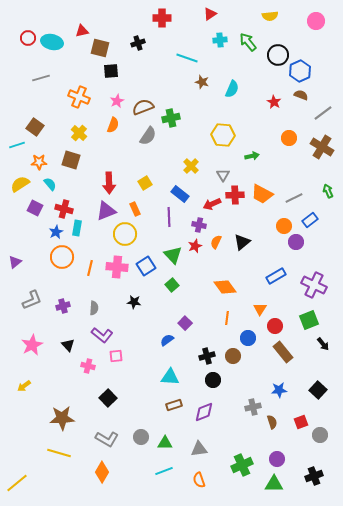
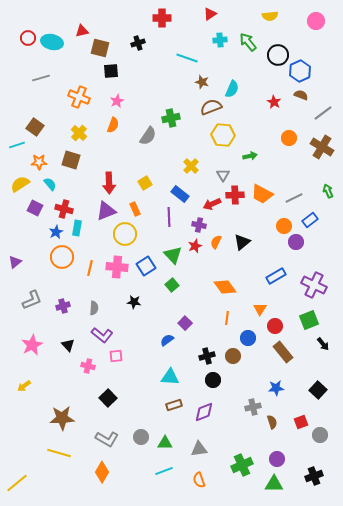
brown semicircle at (143, 107): moved 68 px right
green arrow at (252, 156): moved 2 px left
blue star at (279, 390): moved 3 px left, 2 px up
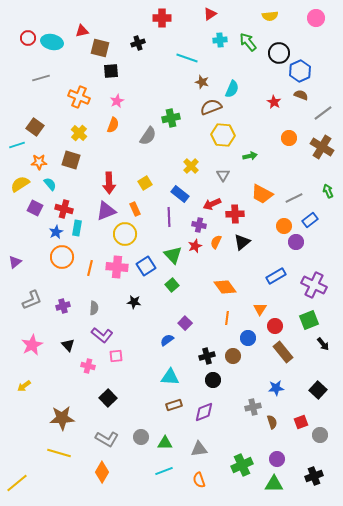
pink circle at (316, 21): moved 3 px up
black circle at (278, 55): moved 1 px right, 2 px up
red cross at (235, 195): moved 19 px down
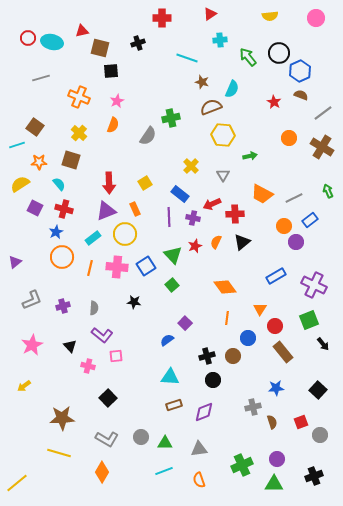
green arrow at (248, 42): moved 15 px down
cyan semicircle at (50, 184): moved 9 px right
purple cross at (199, 225): moved 6 px left, 7 px up
cyan rectangle at (77, 228): moved 16 px right, 10 px down; rotated 42 degrees clockwise
black triangle at (68, 345): moved 2 px right, 1 px down
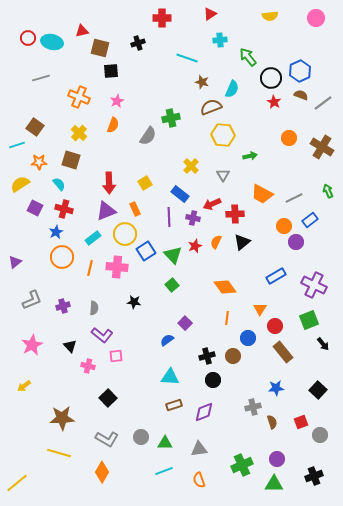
black circle at (279, 53): moved 8 px left, 25 px down
gray line at (323, 113): moved 10 px up
blue square at (146, 266): moved 15 px up
